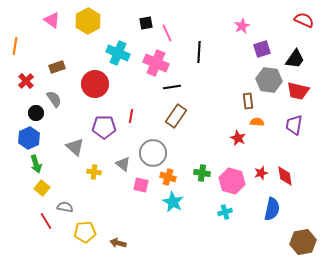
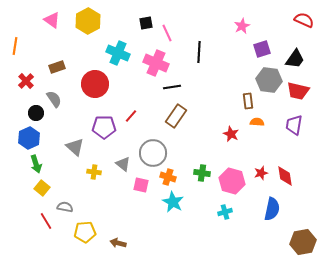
red line at (131, 116): rotated 32 degrees clockwise
red star at (238, 138): moved 7 px left, 4 px up
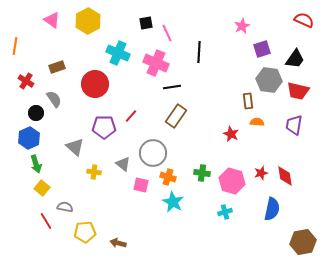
red cross at (26, 81): rotated 14 degrees counterclockwise
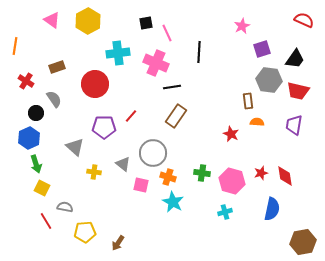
cyan cross at (118, 53): rotated 30 degrees counterclockwise
yellow square at (42, 188): rotated 14 degrees counterclockwise
brown arrow at (118, 243): rotated 70 degrees counterclockwise
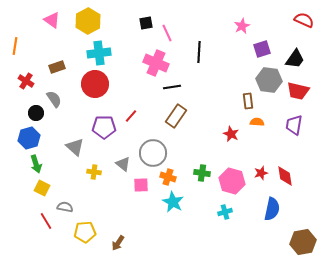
cyan cross at (118, 53): moved 19 px left
blue hexagon at (29, 138): rotated 10 degrees clockwise
pink square at (141, 185): rotated 14 degrees counterclockwise
